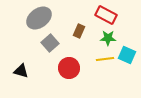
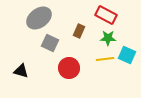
gray square: rotated 24 degrees counterclockwise
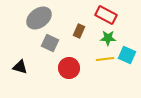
black triangle: moved 1 px left, 4 px up
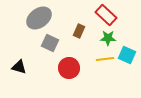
red rectangle: rotated 15 degrees clockwise
black triangle: moved 1 px left
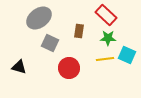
brown rectangle: rotated 16 degrees counterclockwise
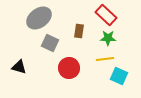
cyan square: moved 8 px left, 21 px down
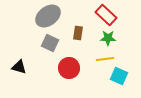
gray ellipse: moved 9 px right, 2 px up
brown rectangle: moved 1 px left, 2 px down
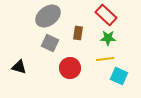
red circle: moved 1 px right
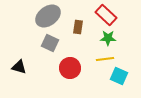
brown rectangle: moved 6 px up
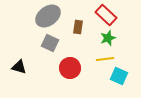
green star: rotated 21 degrees counterclockwise
